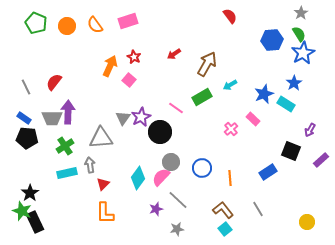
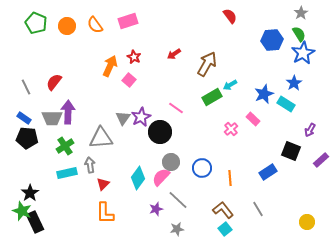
green rectangle at (202, 97): moved 10 px right
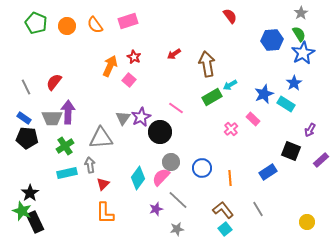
brown arrow at (207, 64): rotated 40 degrees counterclockwise
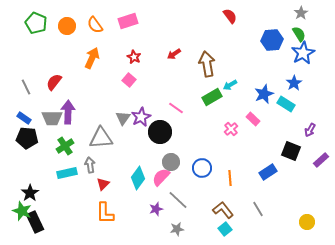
orange arrow at (110, 66): moved 18 px left, 8 px up
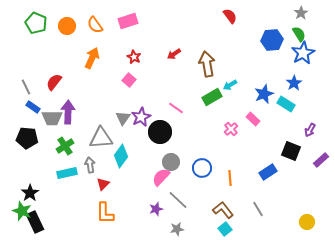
blue rectangle at (24, 118): moved 9 px right, 11 px up
cyan diamond at (138, 178): moved 17 px left, 22 px up
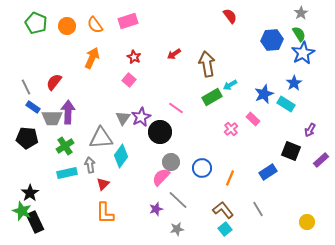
orange line at (230, 178): rotated 28 degrees clockwise
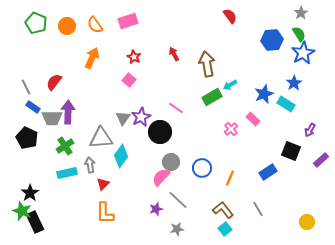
red arrow at (174, 54): rotated 96 degrees clockwise
black pentagon at (27, 138): rotated 20 degrees clockwise
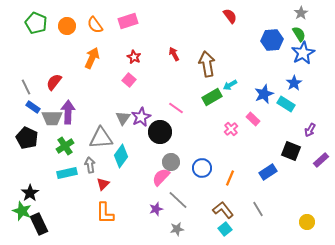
black rectangle at (35, 222): moved 4 px right, 2 px down
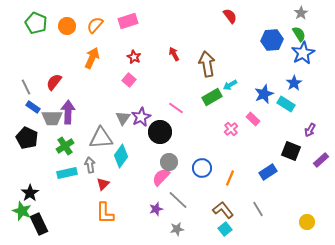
orange semicircle at (95, 25): rotated 78 degrees clockwise
gray circle at (171, 162): moved 2 px left
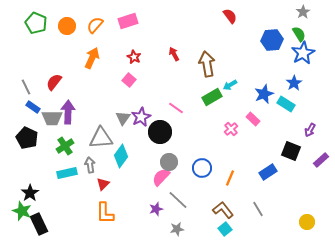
gray star at (301, 13): moved 2 px right, 1 px up
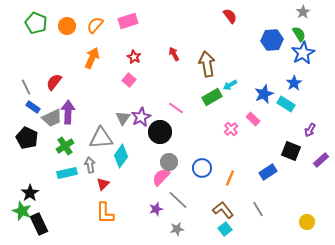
gray trapezoid at (52, 118): rotated 25 degrees counterclockwise
